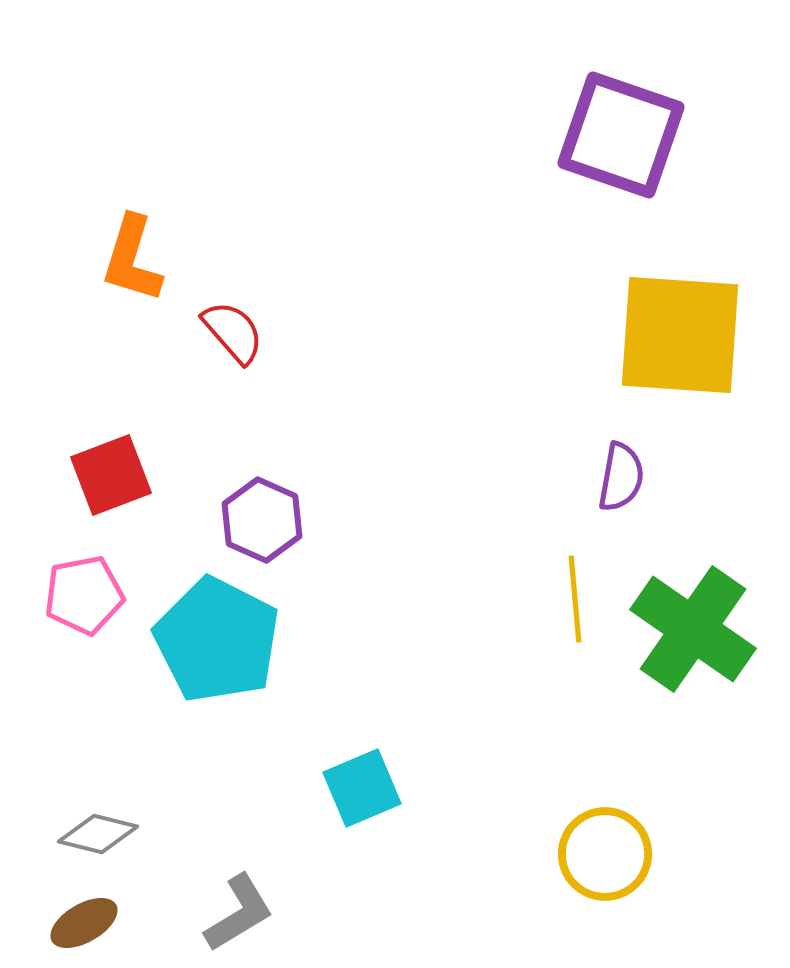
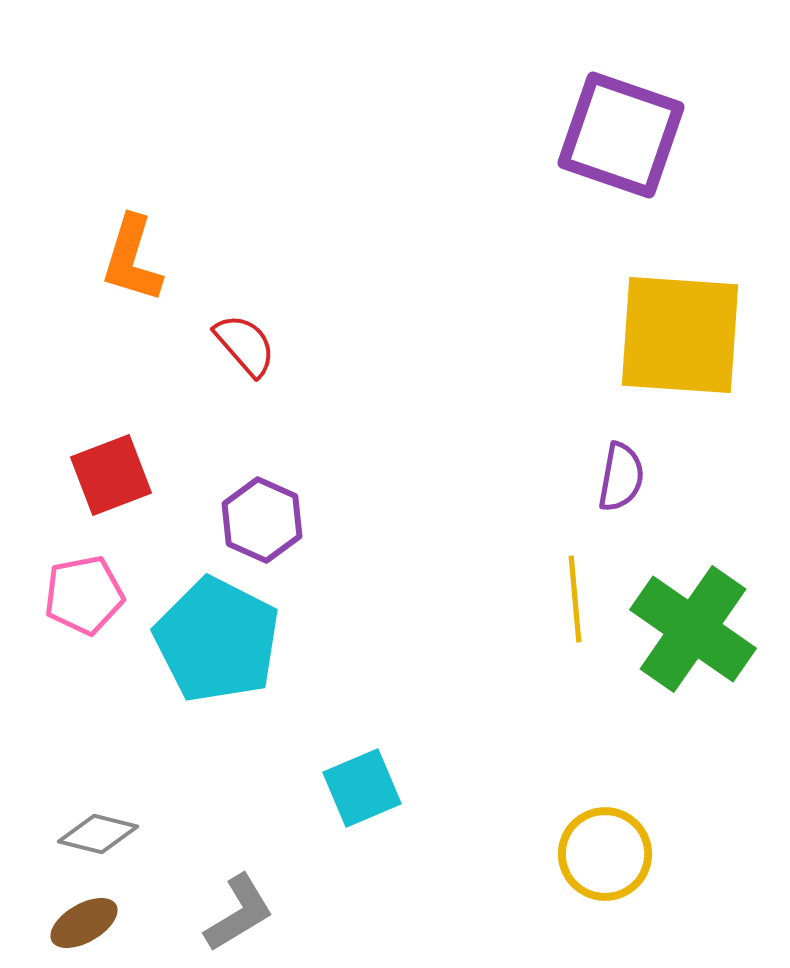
red semicircle: moved 12 px right, 13 px down
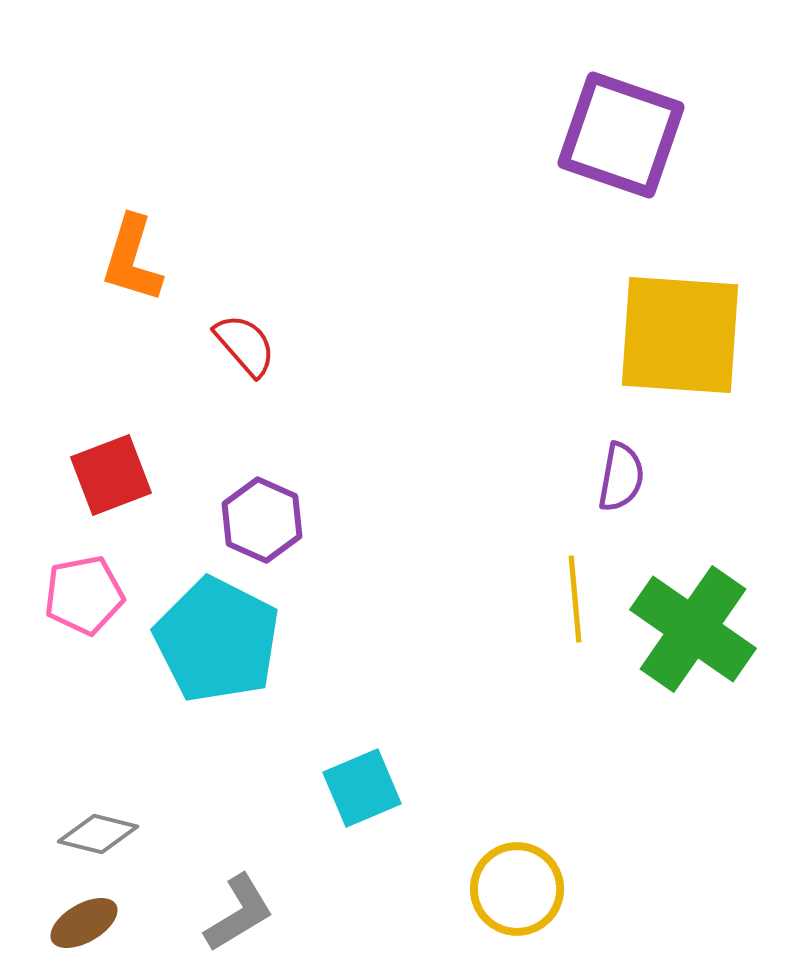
yellow circle: moved 88 px left, 35 px down
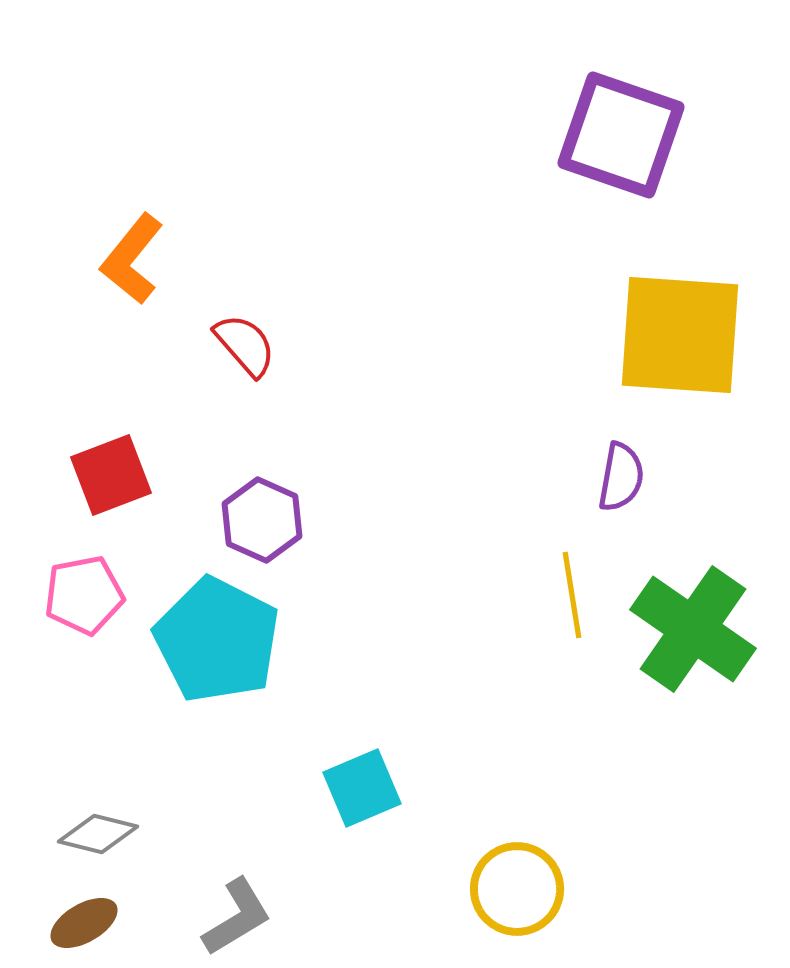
orange L-shape: rotated 22 degrees clockwise
yellow line: moved 3 px left, 4 px up; rotated 4 degrees counterclockwise
gray L-shape: moved 2 px left, 4 px down
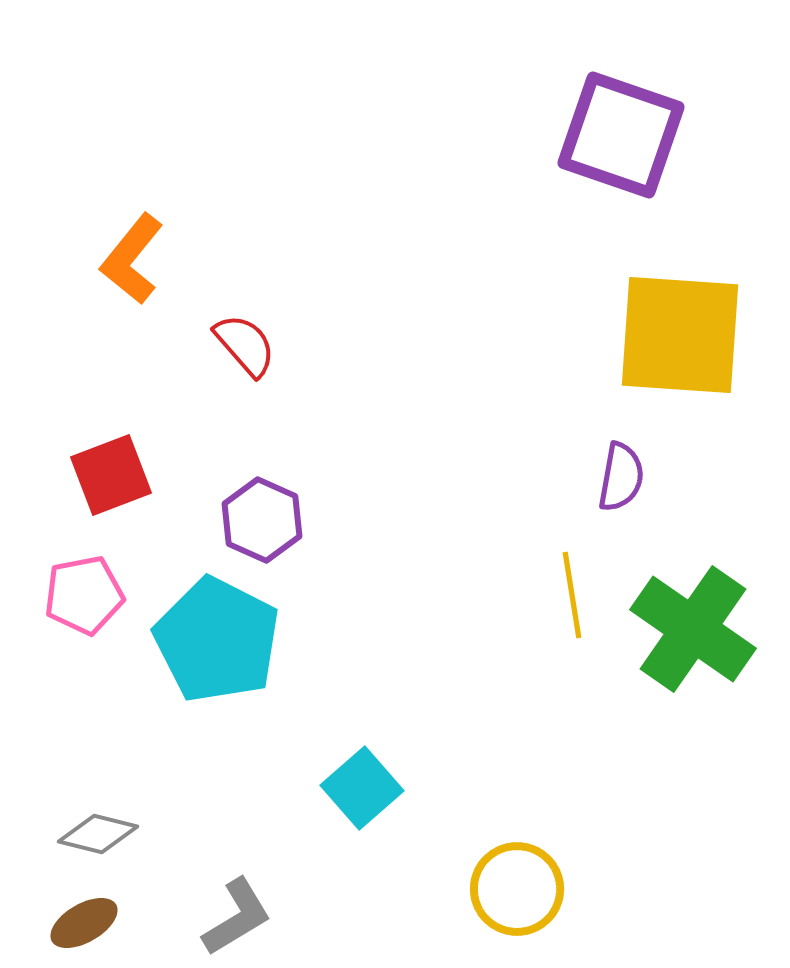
cyan square: rotated 18 degrees counterclockwise
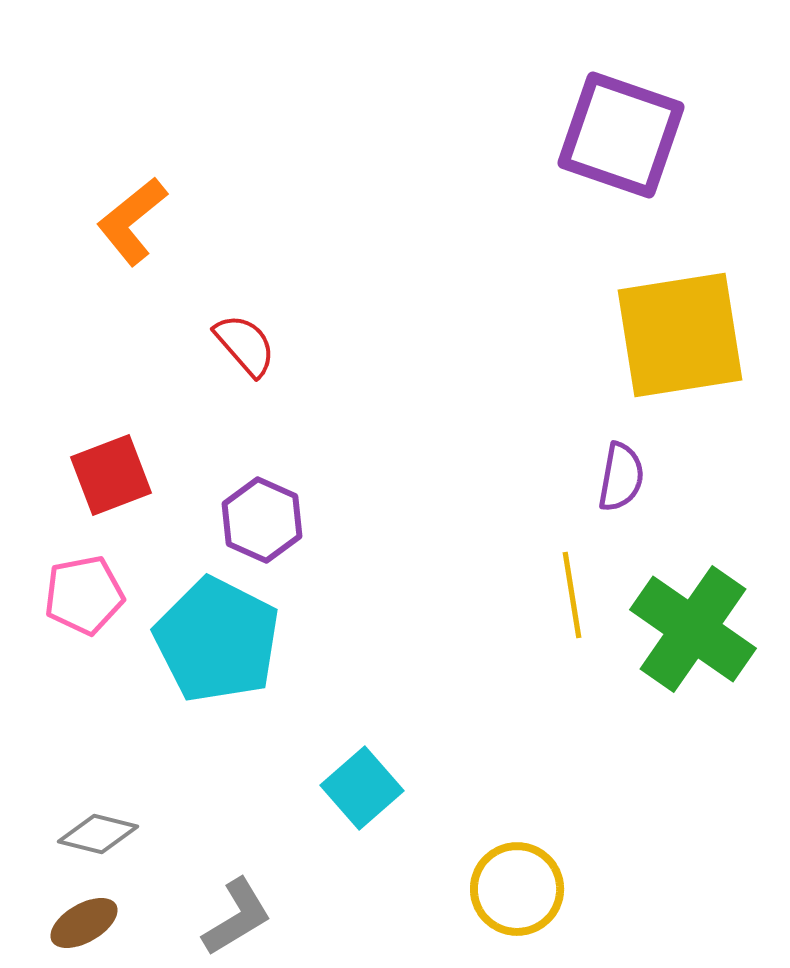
orange L-shape: moved 38 px up; rotated 12 degrees clockwise
yellow square: rotated 13 degrees counterclockwise
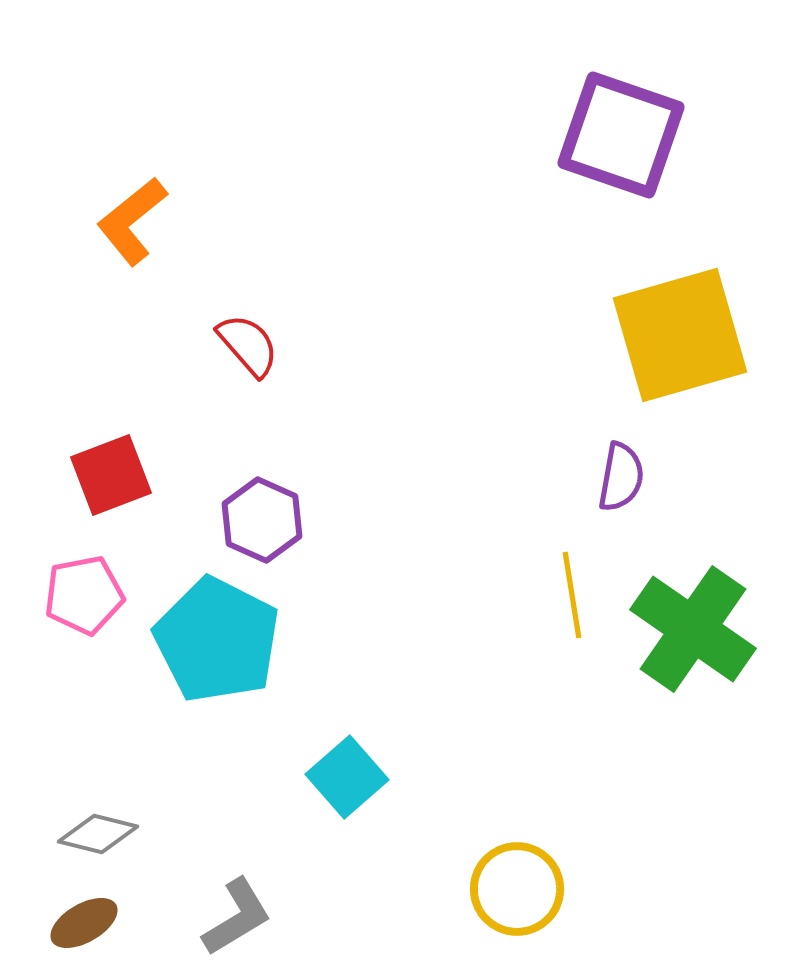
yellow square: rotated 7 degrees counterclockwise
red semicircle: moved 3 px right
cyan square: moved 15 px left, 11 px up
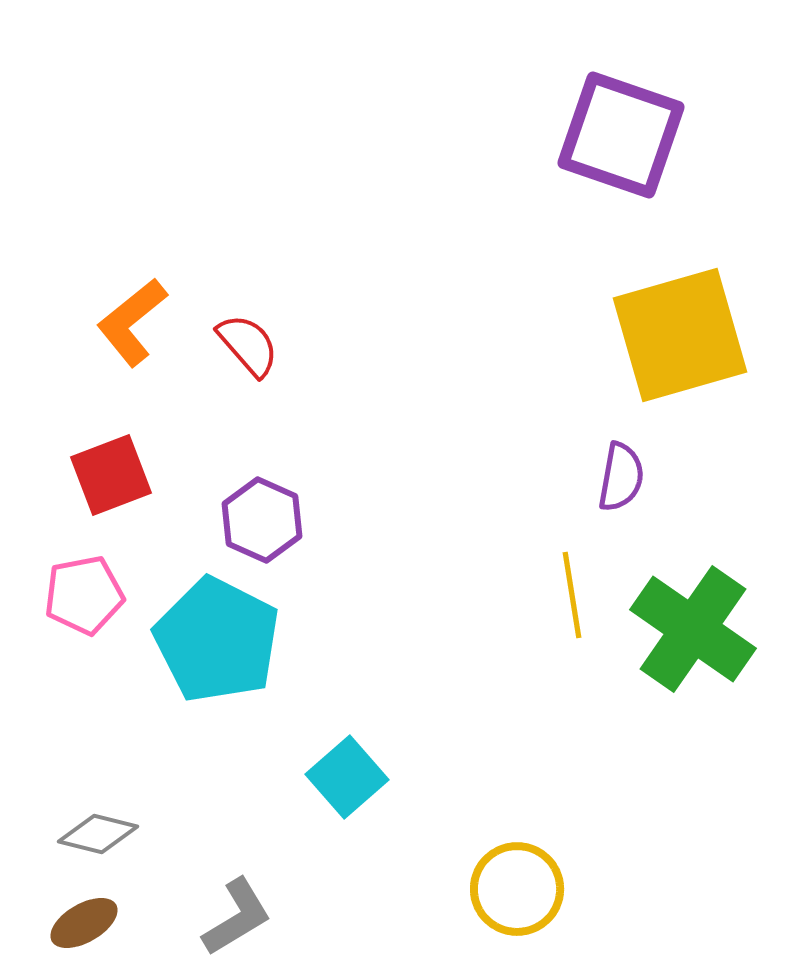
orange L-shape: moved 101 px down
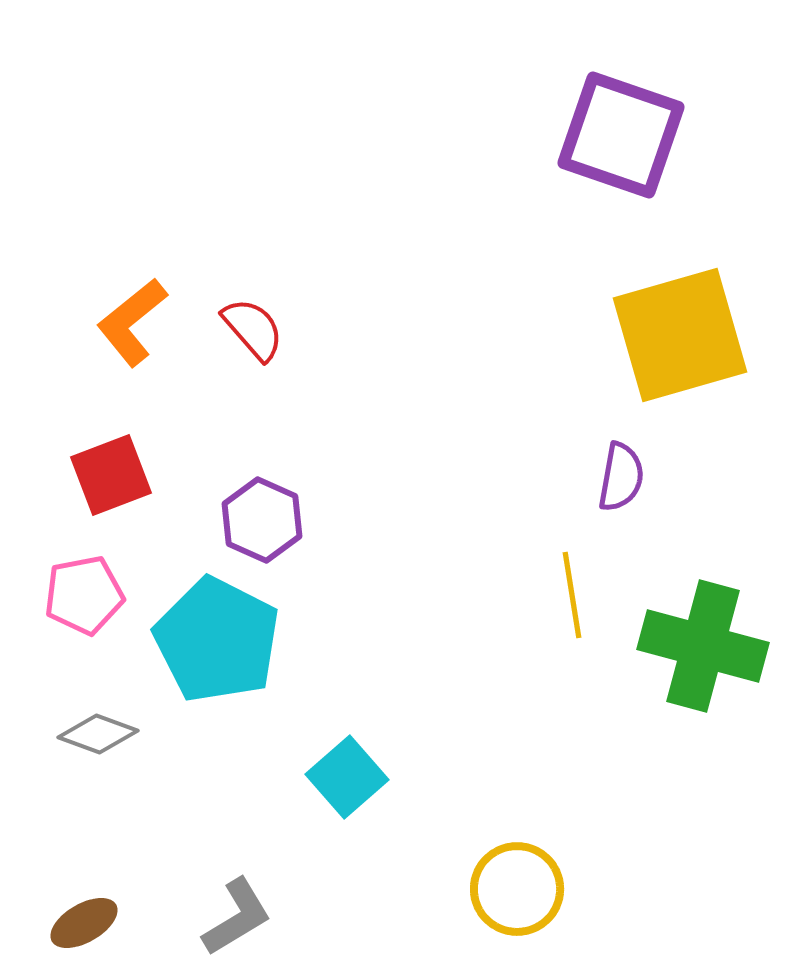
red semicircle: moved 5 px right, 16 px up
green cross: moved 10 px right, 17 px down; rotated 20 degrees counterclockwise
gray diamond: moved 100 px up; rotated 6 degrees clockwise
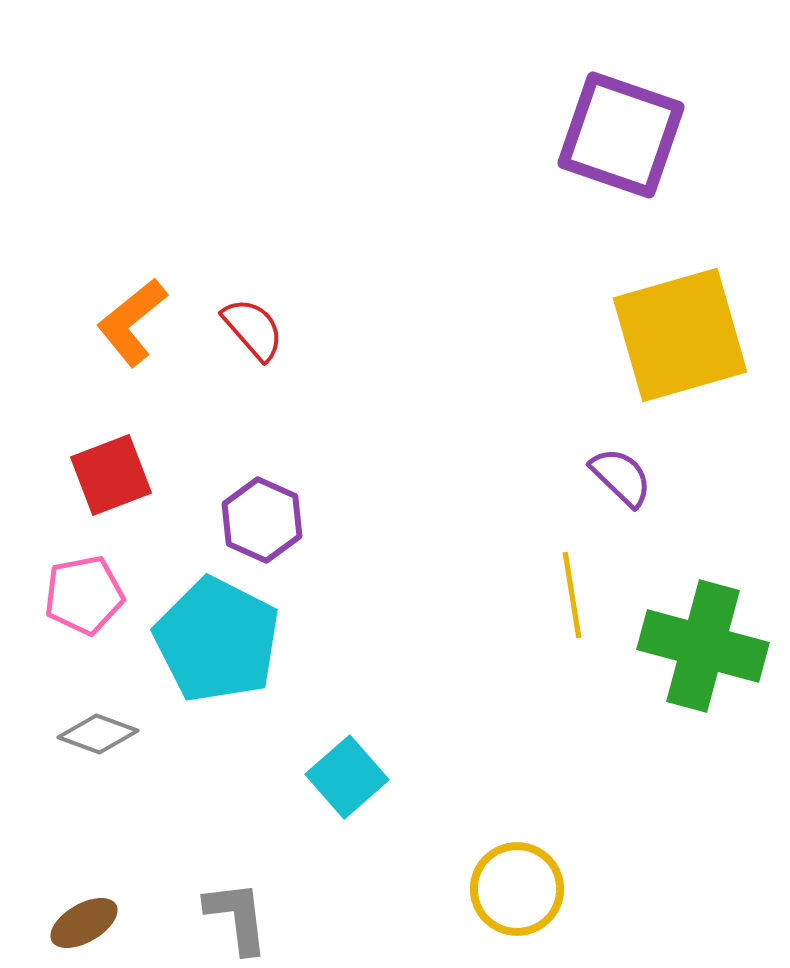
purple semicircle: rotated 56 degrees counterclockwise
gray L-shape: rotated 66 degrees counterclockwise
